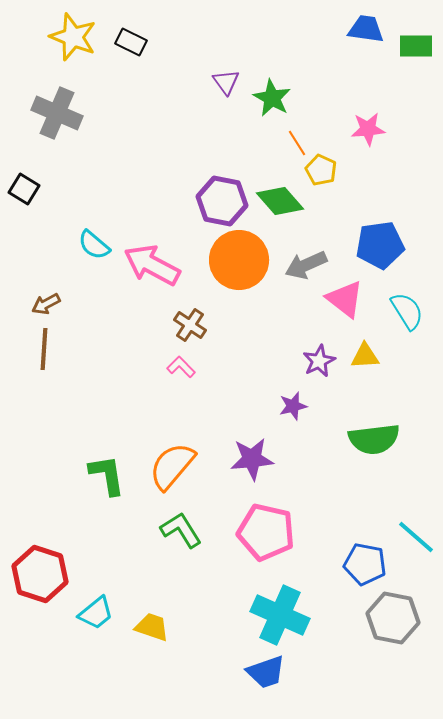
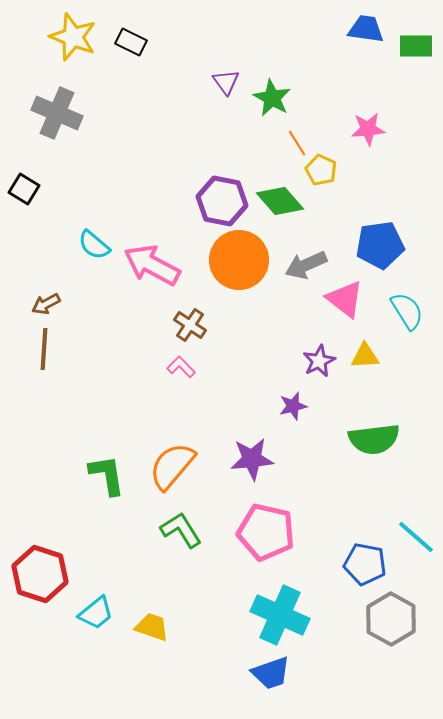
gray hexagon at (393, 618): moved 2 px left, 1 px down; rotated 18 degrees clockwise
blue trapezoid at (266, 672): moved 5 px right, 1 px down
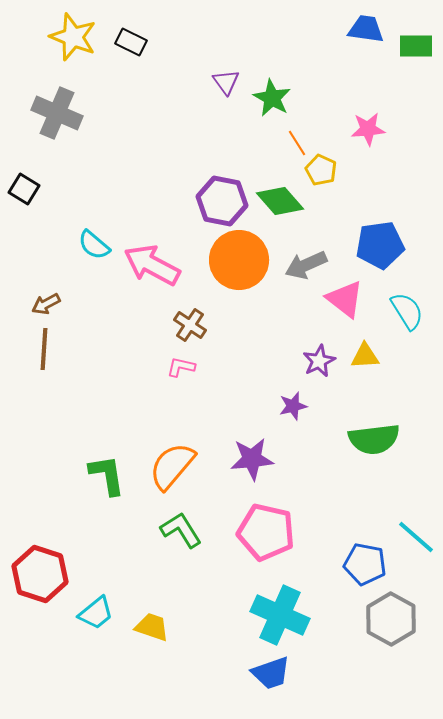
pink L-shape at (181, 367): rotated 32 degrees counterclockwise
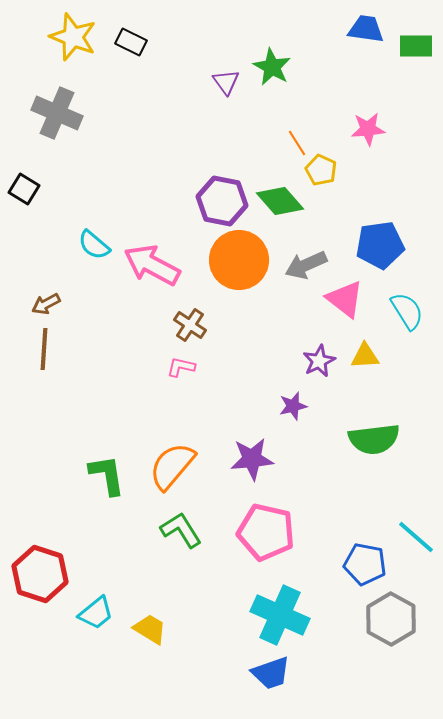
green star at (272, 98): moved 31 px up
yellow trapezoid at (152, 627): moved 2 px left, 2 px down; rotated 12 degrees clockwise
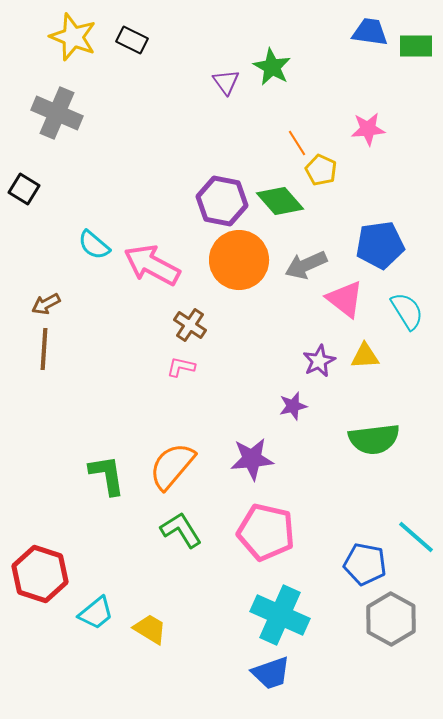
blue trapezoid at (366, 29): moved 4 px right, 3 px down
black rectangle at (131, 42): moved 1 px right, 2 px up
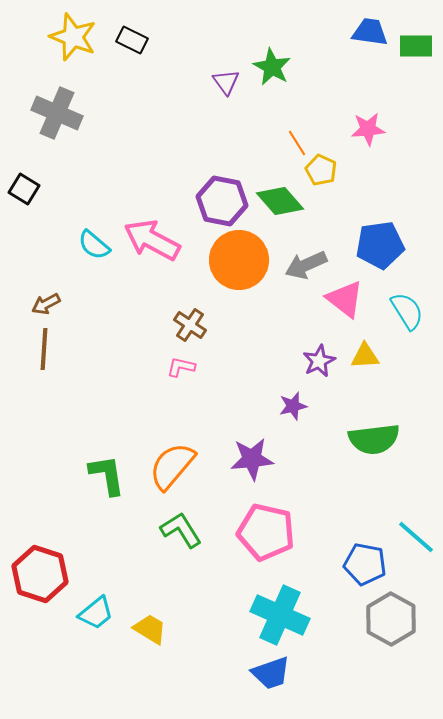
pink arrow at (152, 265): moved 25 px up
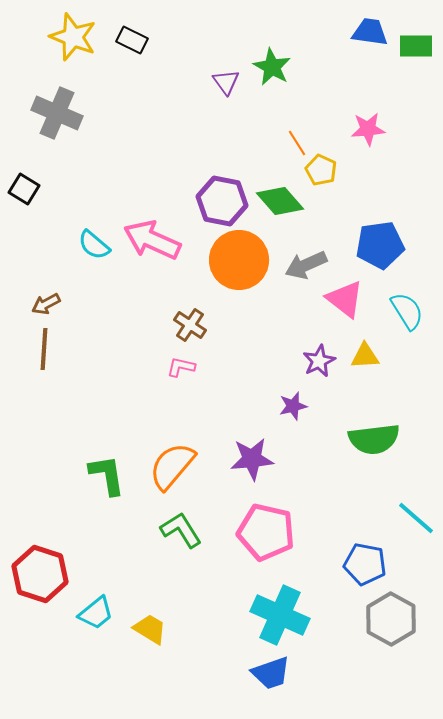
pink arrow at (152, 240): rotated 4 degrees counterclockwise
cyan line at (416, 537): moved 19 px up
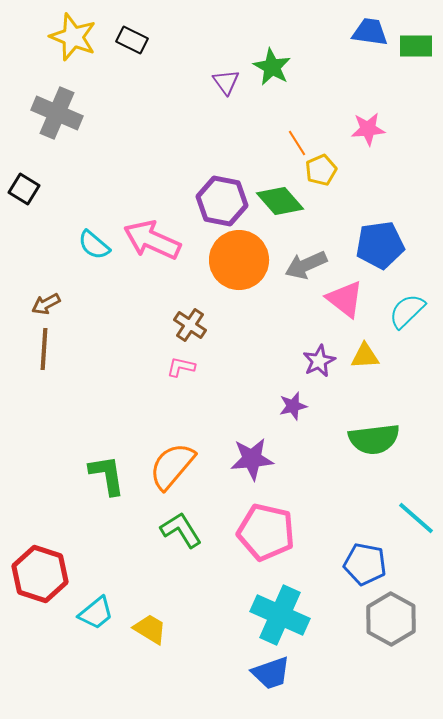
yellow pentagon at (321, 170): rotated 24 degrees clockwise
cyan semicircle at (407, 311): rotated 102 degrees counterclockwise
